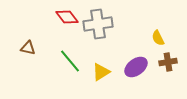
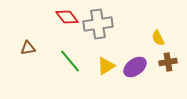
brown triangle: rotated 21 degrees counterclockwise
purple ellipse: moved 1 px left
yellow triangle: moved 5 px right, 6 px up
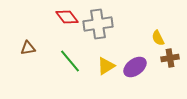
brown cross: moved 2 px right, 4 px up
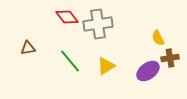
purple ellipse: moved 13 px right, 4 px down
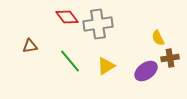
brown triangle: moved 2 px right, 2 px up
purple ellipse: moved 2 px left
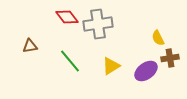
yellow triangle: moved 5 px right
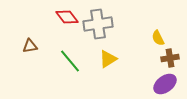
yellow triangle: moved 3 px left, 7 px up
purple ellipse: moved 19 px right, 13 px down
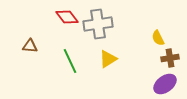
brown triangle: rotated 14 degrees clockwise
green line: rotated 15 degrees clockwise
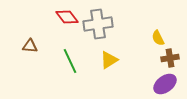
yellow triangle: moved 1 px right, 1 px down
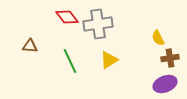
purple ellipse: rotated 15 degrees clockwise
